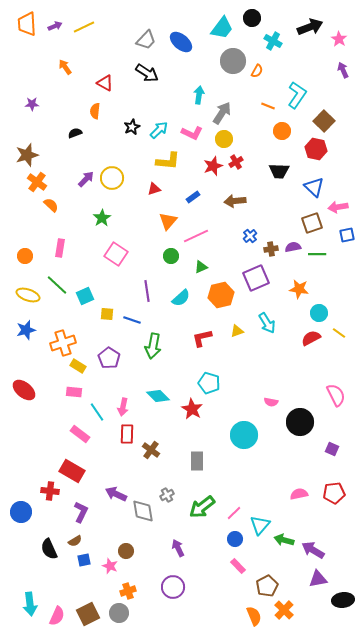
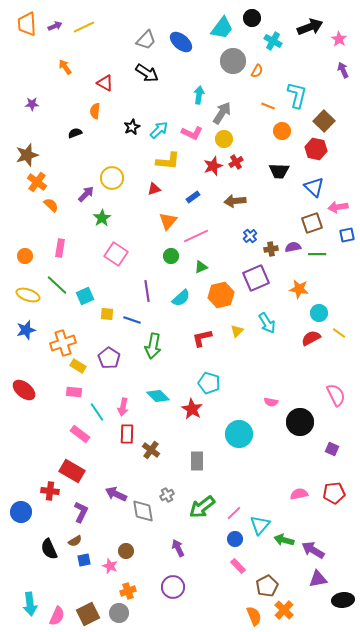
cyan L-shape at (297, 95): rotated 20 degrees counterclockwise
purple arrow at (86, 179): moved 15 px down
yellow triangle at (237, 331): rotated 24 degrees counterclockwise
cyan circle at (244, 435): moved 5 px left, 1 px up
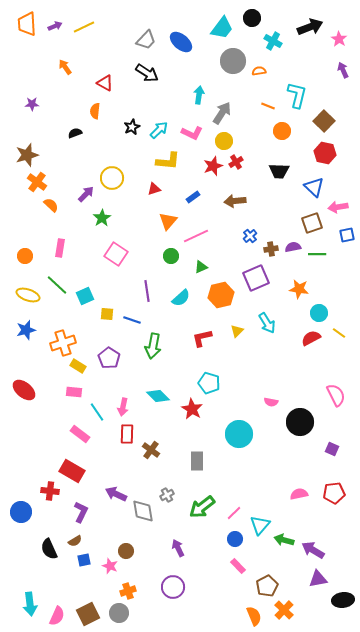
orange semicircle at (257, 71): moved 2 px right; rotated 128 degrees counterclockwise
yellow circle at (224, 139): moved 2 px down
red hexagon at (316, 149): moved 9 px right, 4 px down
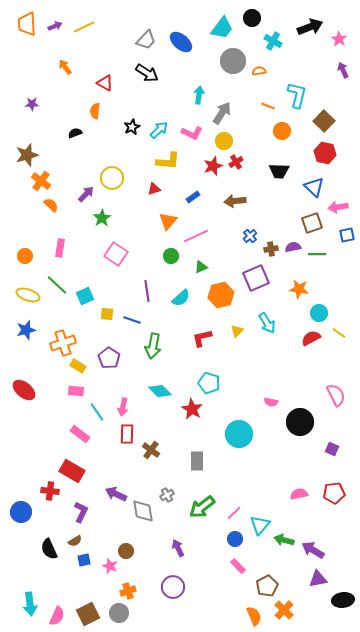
orange cross at (37, 182): moved 4 px right, 1 px up
pink rectangle at (74, 392): moved 2 px right, 1 px up
cyan diamond at (158, 396): moved 2 px right, 5 px up
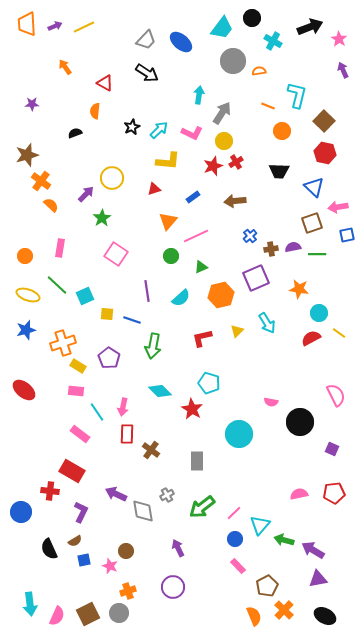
black ellipse at (343, 600): moved 18 px left, 16 px down; rotated 35 degrees clockwise
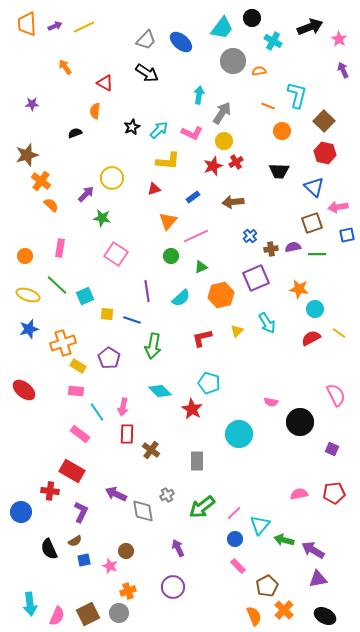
brown arrow at (235, 201): moved 2 px left, 1 px down
green star at (102, 218): rotated 30 degrees counterclockwise
cyan circle at (319, 313): moved 4 px left, 4 px up
blue star at (26, 330): moved 3 px right, 1 px up
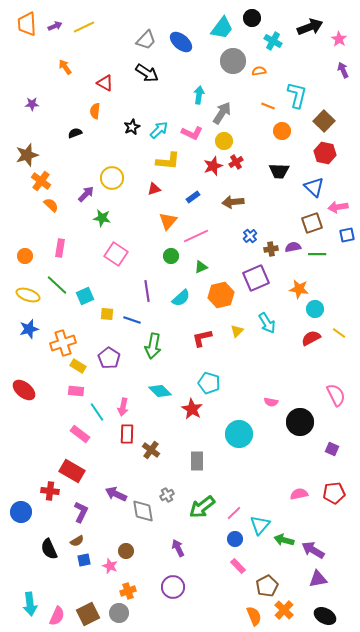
brown semicircle at (75, 541): moved 2 px right
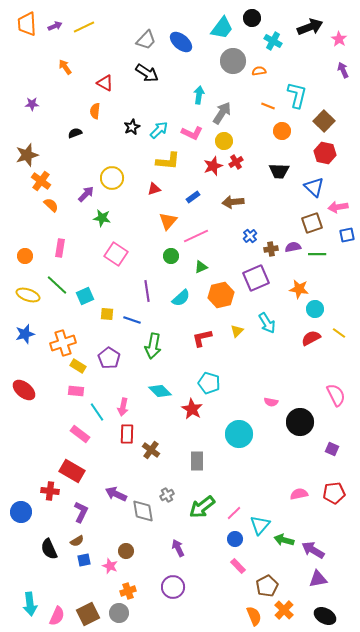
blue star at (29, 329): moved 4 px left, 5 px down
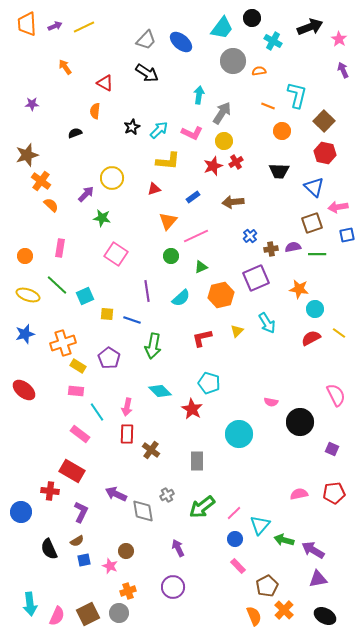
pink arrow at (123, 407): moved 4 px right
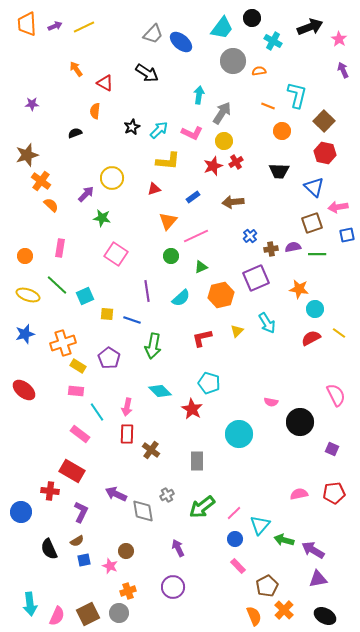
gray trapezoid at (146, 40): moved 7 px right, 6 px up
orange arrow at (65, 67): moved 11 px right, 2 px down
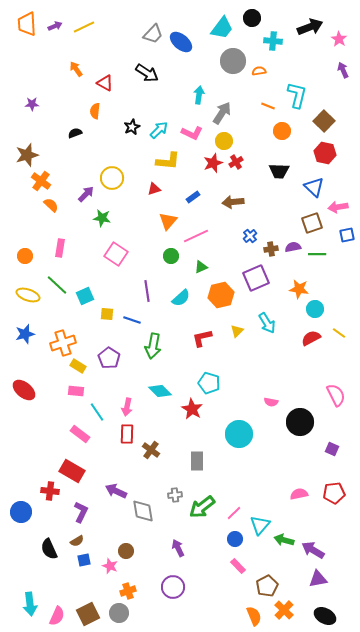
cyan cross at (273, 41): rotated 24 degrees counterclockwise
red star at (213, 166): moved 3 px up
purple arrow at (116, 494): moved 3 px up
gray cross at (167, 495): moved 8 px right; rotated 24 degrees clockwise
